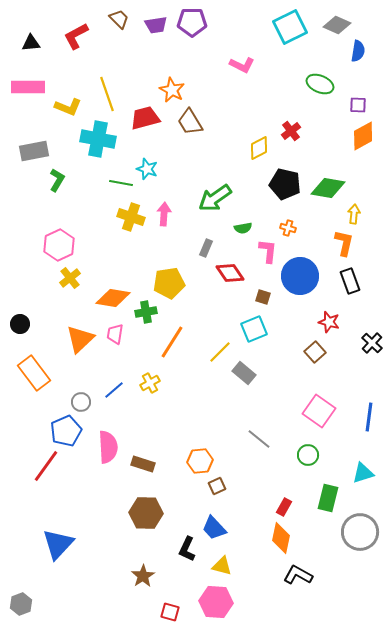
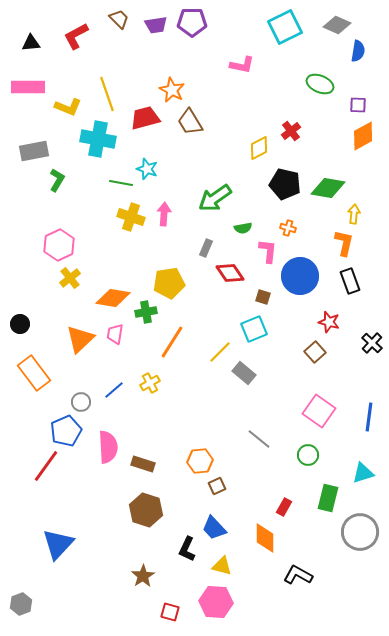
cyan square at (290, 27): moved 5 px left
pink L-shape at (242, 65): rotated 15 degrees counterclockwise
brown hexagon at (146, 513): moved 3 px up; rotated 16 degrees clockwise
orange diamond at (281, 538): moved 16 px left; rotated 12 degrees counterclockwise
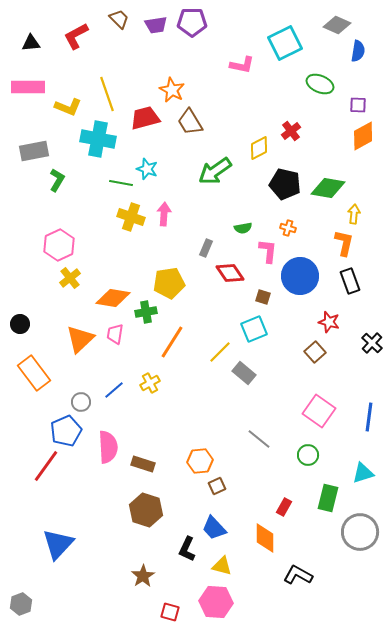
cyan square at (285, 27): moved 16 px down
green arrow at (215, 198): moved 27 px up
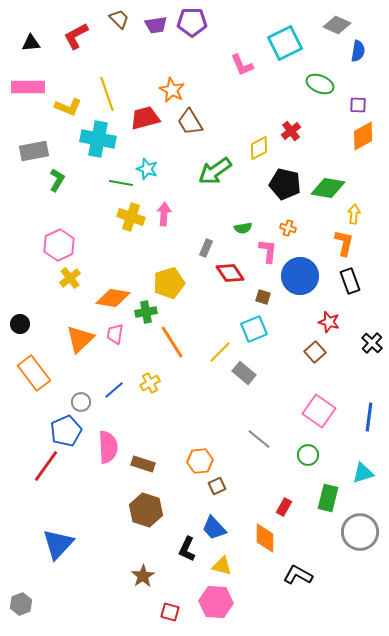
pink L-shape at (242, 65): rotated 55 degrees clockwise
yellow pentagon at (169, 283): rotated 8 degrees counterclockwise
orange line at (172, 342): rotated 64 degrees counterclockwise
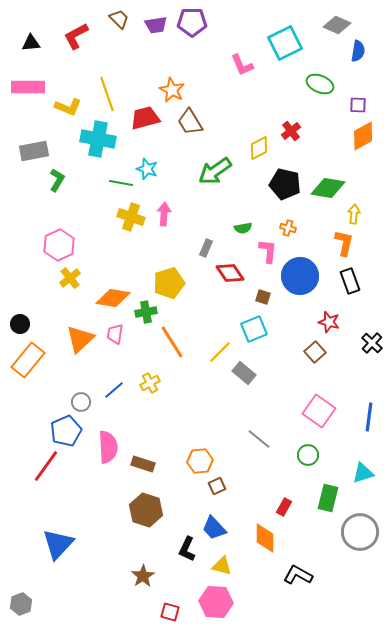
orange rectangle at (34, 373): moved 6 px left, 13 px up; rotated 76 degrees clockwise
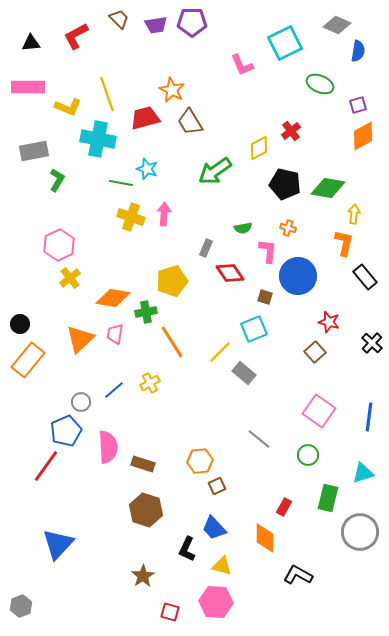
purple square at (358, 105): rotated 18 degrees counterclockwise
blue circle at (300, 276): moved 2 px left
black rectangle at (350, 281): moved 15 px right, 4 px up; rotated 20 degrees counterclockwise
yellow pentagon at (169, 283): moved 3 px right, 2 px up
brown square at (263, 297): moved 2 px right
gray hexagon at (21, 604): moved 2 px down
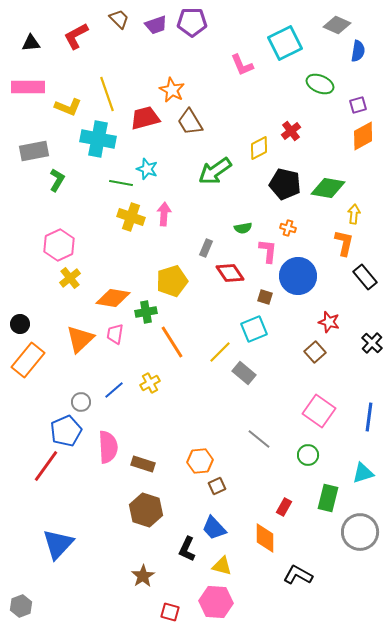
purple trapezoid at (156, 25): rotated 10 degrees counterclockwise
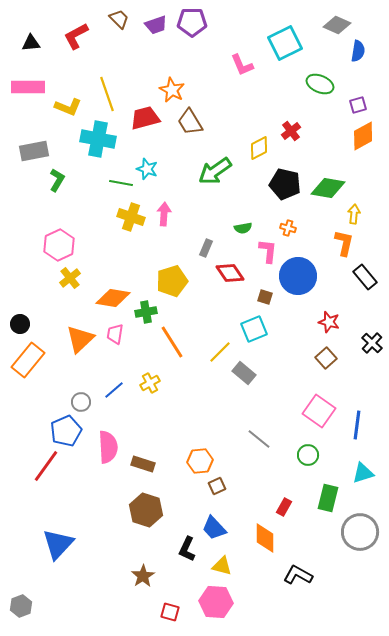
brown square at (315, 352): moved 11 px right, 6 px down
blue line at (369, 417): moved 12 px left, 8 px down
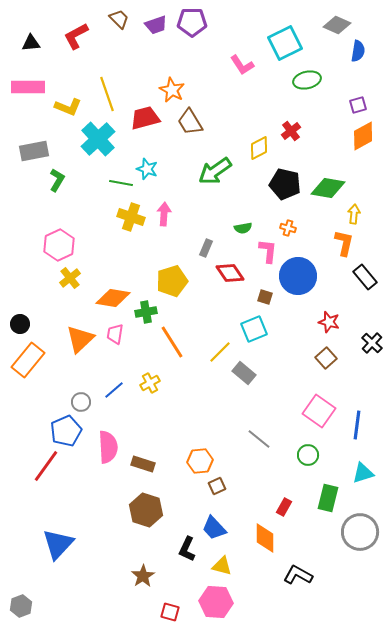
pink L-shape at (242, 65): rotated 10 degrees counterclockwise
green ellipse at (320, 84): moved 13 px left, 4 px up; rotated 36 degrees counterclockwise
cyan cross at (98, 139): rotated 36 degrees clockwise
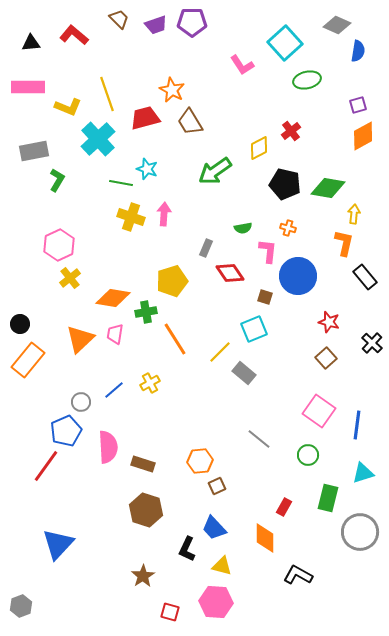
red L-shape at (76, 36): moved 2 px left, 1 px up; rotated 68 degrees clockwise
cyan square at (285, 43): rotated 16 degrees counterclockwise
orange line at (172, 342): moved 3 px right, 3 px up
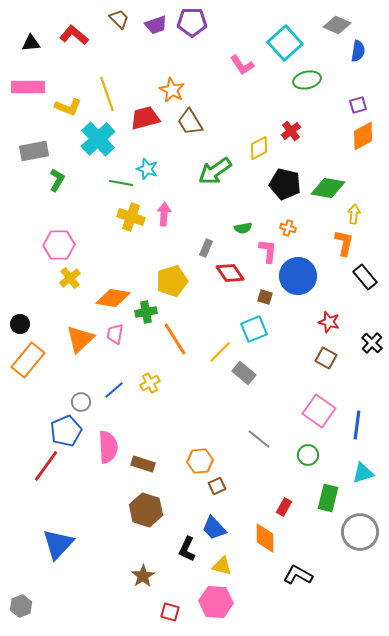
pink hexagon at (59, 245): rotated 24 degrees clockwise
brown square at (326, 358): rotated 20 degrees counterclockwise
